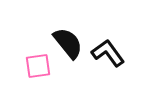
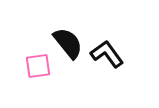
black L-shape: moved 1 px left, 1 px down
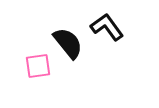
black L-shape: moved 27 px up
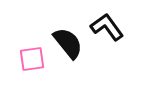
pink square: moved 6 px left, 7 px up
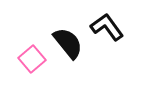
pink square: rotated 32 degrees counterclockwise
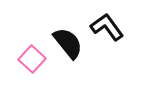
pink square: rotated 8 degrees counterclockwise
